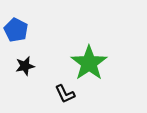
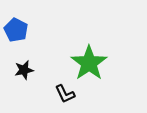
black star: moved 1 px left, 4 px down
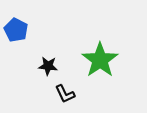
green star: moved 11 px right, 3 px up
black star: moved 24 px right, 4 px up; rotated 18 degrees clockwise
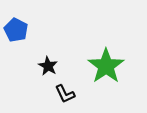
green star: moved 6 px right, 6 px down
black star: rotated 24 degrees clockwise
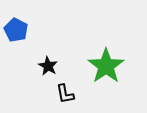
black L-shape: rotated 15 degrees clockwise
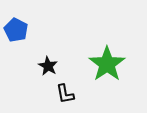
green star: moved 1 px right, 2 px up
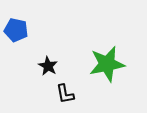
blue pentagon: rotated 15 degrees counterclockwise
green star: rotated 24 degrees clockwise
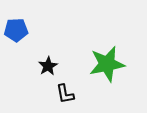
blue pentagon: rotated 15 degrees counterclockwise
black star: rotated 12 degrees clockwise
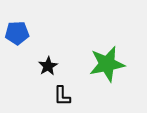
blue pentagon: moved 1 px right, 3 px down
black L-shape: moved 3 px left, 2 px down; rotated 10 degrees clockwise
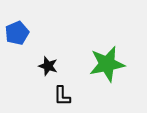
blue pentagon: rotated 20 degrees counterclockwise
black star: rotated 24 degrees counterclockwise
